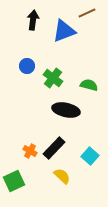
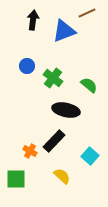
green semicircle: rotated 24 degrees clockwise
black rectangle: moved 7 px up
green square: moved 2 px right, 2 px up; rotated 25 degrees clockwise
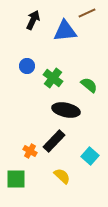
black arrow: rotated 18 degrees clockwise
blue triangle: moved 1 px right; rotated 15 degrees clockwise
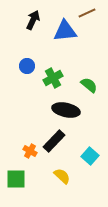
green cross: rotated 24 degrees clockwise
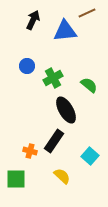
black ellipse: rotated 48 degrees clockwise
black rectangle: rotated 10 degrees counterclockwise
orange cross: rotated 16 degrees counterclockwise
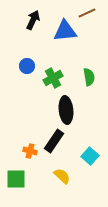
green semicircle: moved 8 px up; rotated 42 degrees clockwise
black ellipse: rotated 24 degrees clockwise
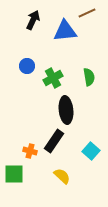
cyan square: moved 1 px right, 5 px up
green square: moved 2 px left, 5 px up
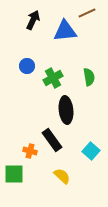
black rectangle: moved 2 px left, 1 px up; rotated 70 degrees counterclockwise
